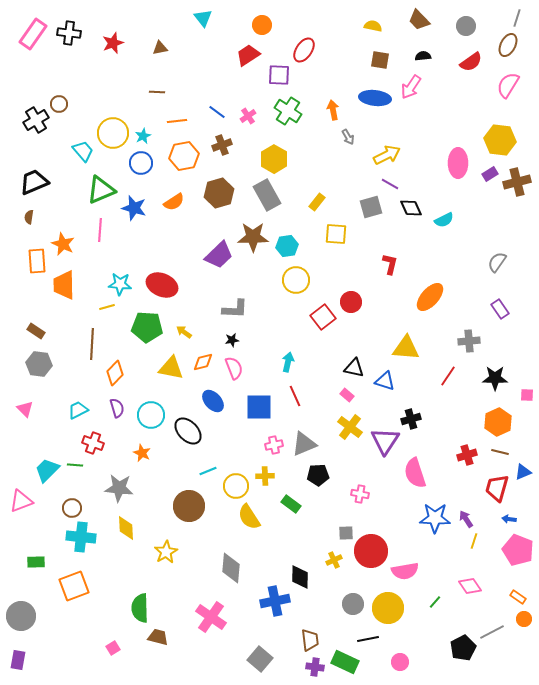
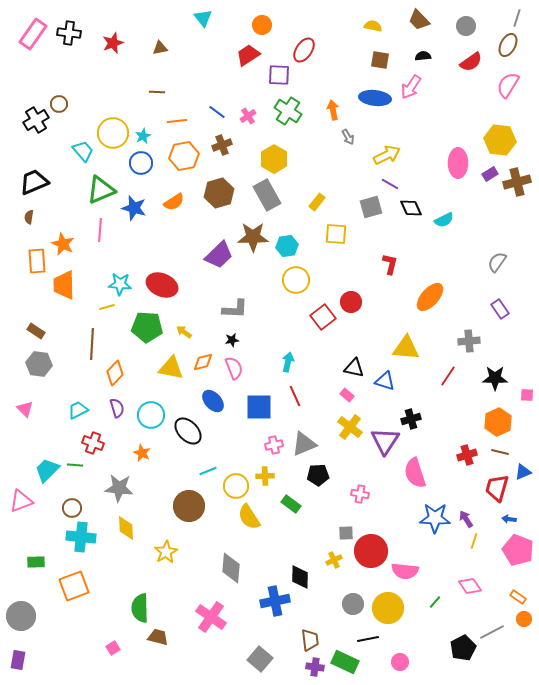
pink semicircle at (405, 571): rotated 16 degrees clockwise
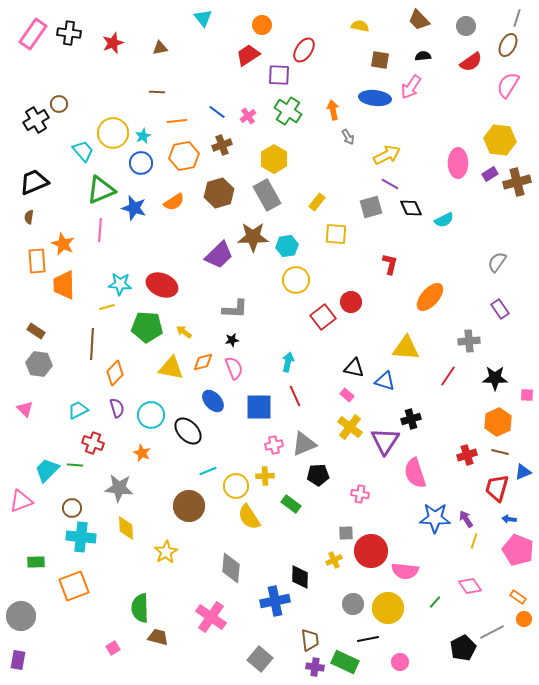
yellow semicircle at (373, 26): moved 13 px left
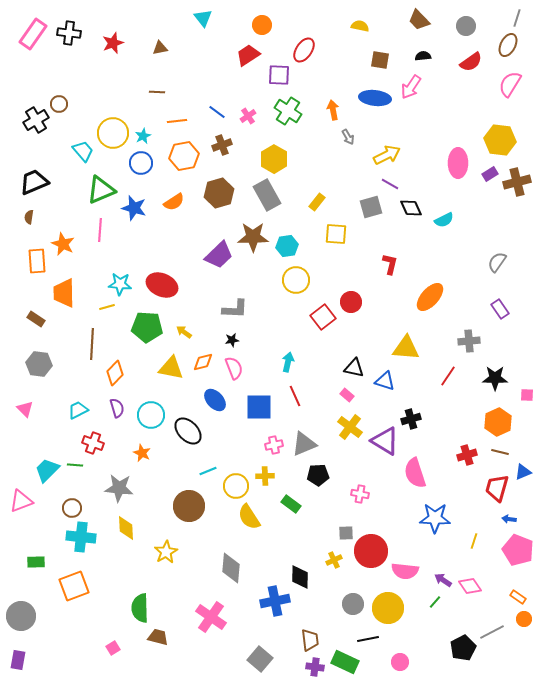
pink semicircle at (508, 85): moved 2 px right, 1 px up
orange trapezoid at (64, 285): moved 8 px down
brown rectangle at (36, 331): moved 12 px up
blue ellipse at (213, 401): moved 2 px right, 1 px up
purple triangle at (385, 441): rotated 32 degrees counterclockwise
purple arrow at (466, 519): moved 23 px left, 61 px down; rotated 24 degrees counterclockwise
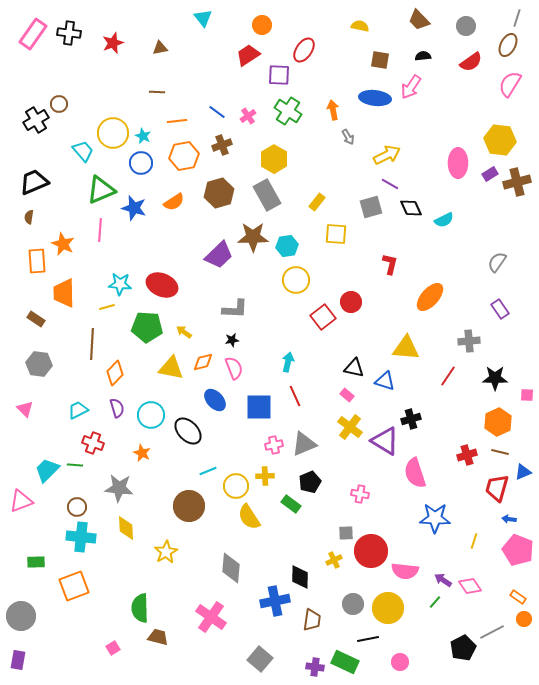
cyan star at (143, 136): rotated 21 degrees counterclockwise
black pentagon at (318, 475): moved 8 px left, 7 px down; rotated 20 degrees counterclockwise
brown circle at (72, 508): moved 5 px right, 1 px up
brown trapezoid at (310, 640): moved 2 px right, 20 px up; rotated 15 degrees clockwise
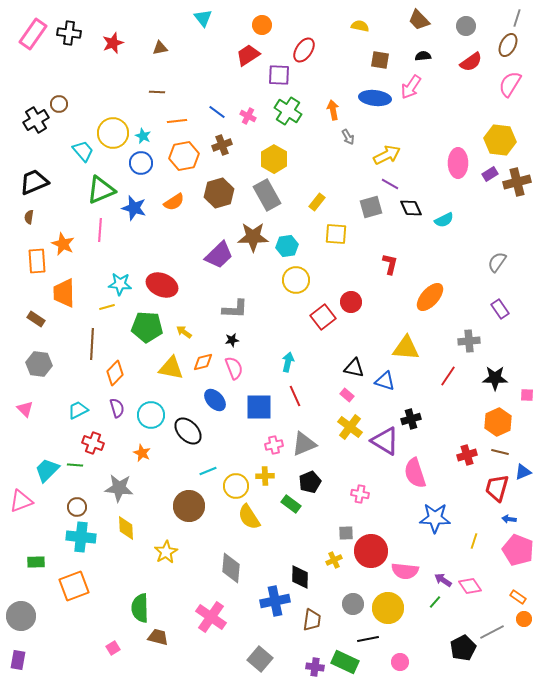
pink cross at (248, 116): rotated 28 degrees counterclockwise
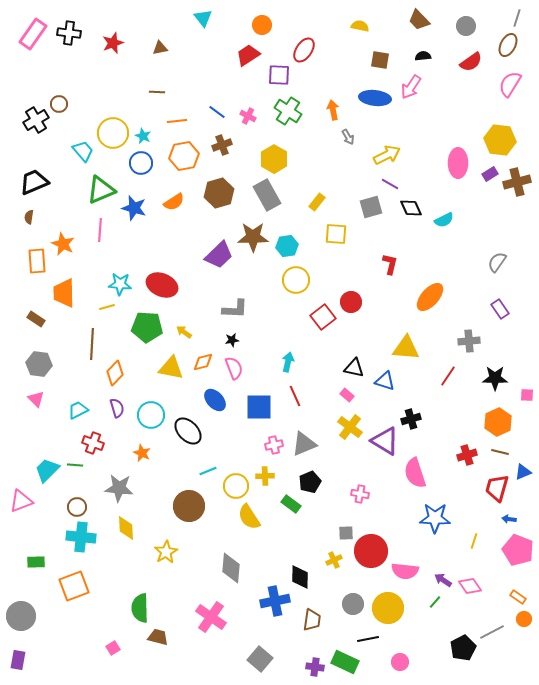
pink triangle at (25, 409): moved 11 px right, 10 px up
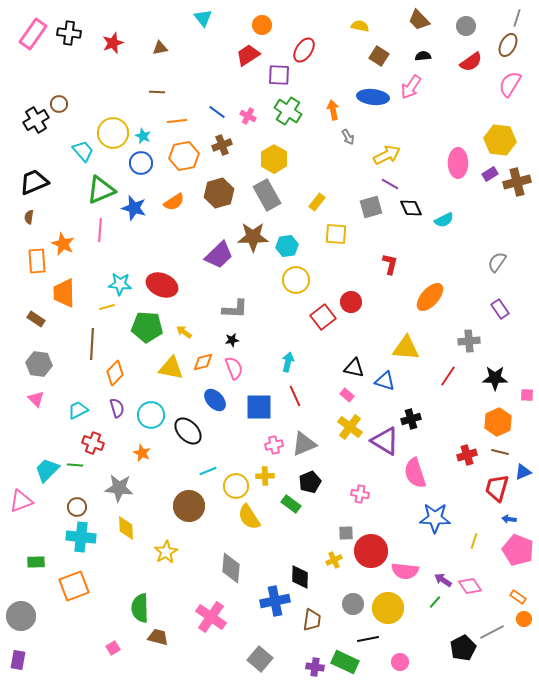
brown square at (380, 60): moved 1 px left, 4 px up; rotated 24 degrees clockwise
blue ellipse at (375, 98): moved 2 px left, 1 px up
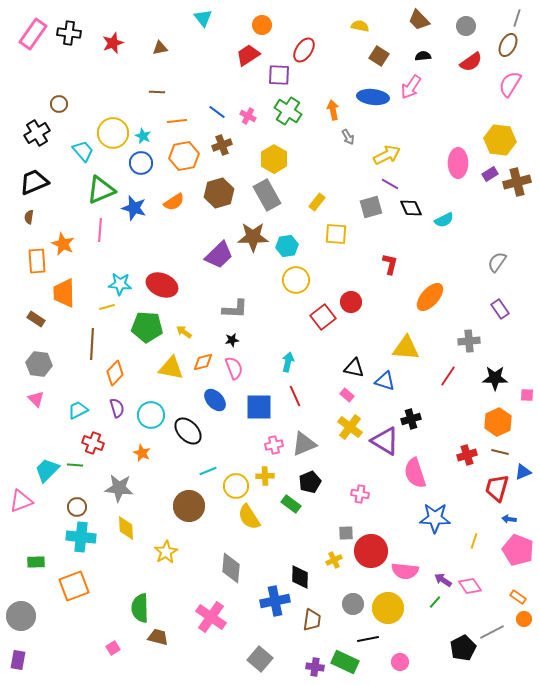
black cross at (36, 120): moved 1 px right, 13 px down
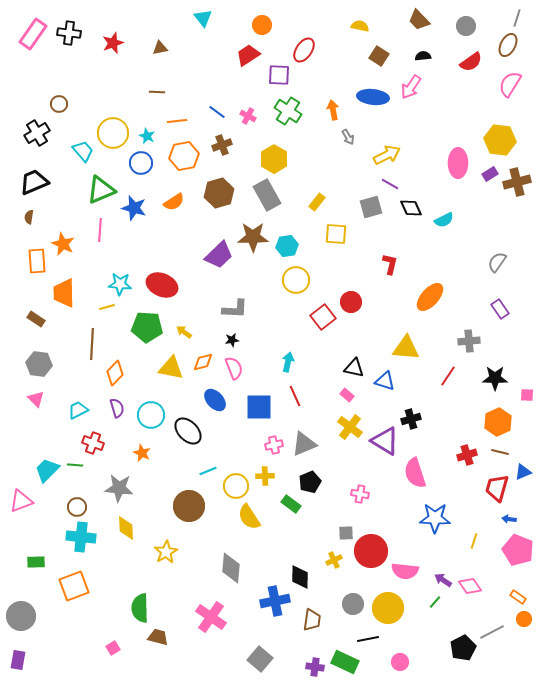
cyan star at (143, 136): moved 4 px right
